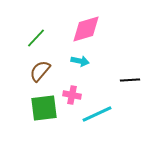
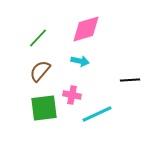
green line: moved 2 px right
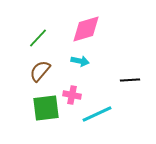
green square: moved 2 px right
